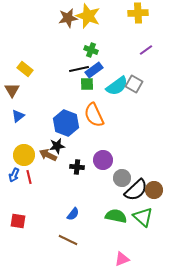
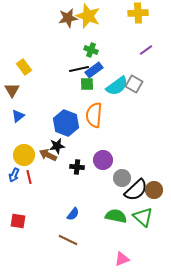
yellow rectangle: moved 1 px left, 2 px up; rotated 14 degrees clockwise
orange semicircle: rotated 30 degrees clockwise
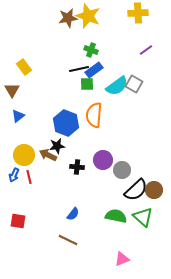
gray circle: moved 8 px up
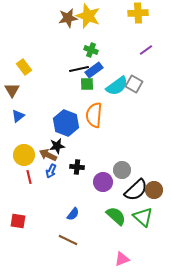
purple circle: moved 22 px down
blue arrow: moved 37 px right, 4 px up
green semicircle: rotated 30 degrees clockwise
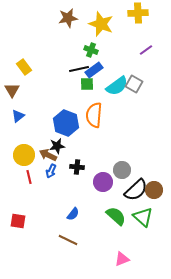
yellow star: moved 13 px right, 8 px down
